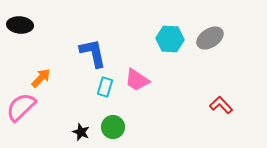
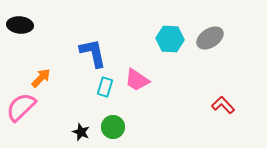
red L-shape: moved 2 px right
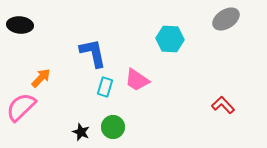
gray ellipse: moved 16 px right, 19 px up
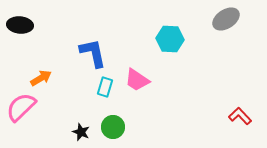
orange arrow: rotated 15 degrees clockwise
red L-shape: moved 17 px right, 11 px down
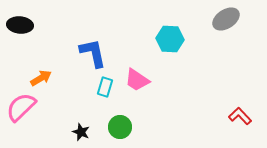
green circle: moved 7 px right
